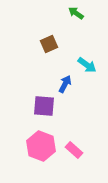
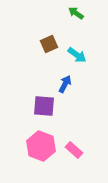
cyan arrow: moved 10 px left, 10 px up
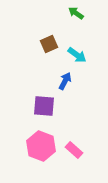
blue arrow: moved 3 px up
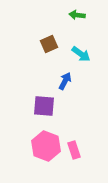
green arrow: moved 1 px right, 2 px down; rotated 28 degrees counterclockwise
cyan arrow: moved 4 px right, 1 px up
pink hexagon: moved 5 px right
pink rectangle: rotated 30 degrees clockwise
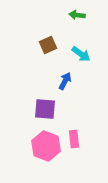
brown square: moved 1 px left, 1 px down
purple square: moved 1 px right, 3 px down
pink rectangle: moved 11 px up; rotated 12 degrees clockwise
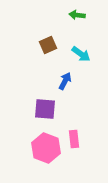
pink hexagon: moved 2 px down
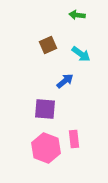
blue arrow: rotated 24 degrees clockwise
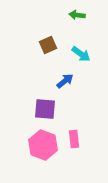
pink hexagon: moved 3 px left, 3 px up
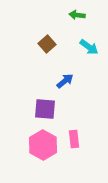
brown square: moved 1 px left, 1 px up; rotated 18 degrees counterclockwise
cyan arrow: moved 8 px right, 7 px up
pink hexagon: rotated 8 degrees clockwise
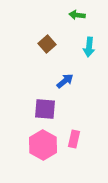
cyan arrow: rotated 60 degrees clockwise
pink rectangle: rotated 18 degrees clockwise
